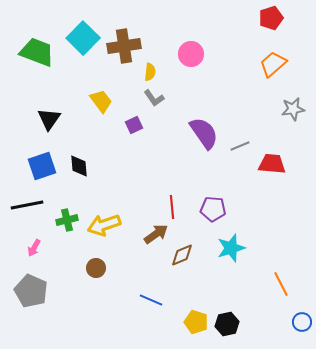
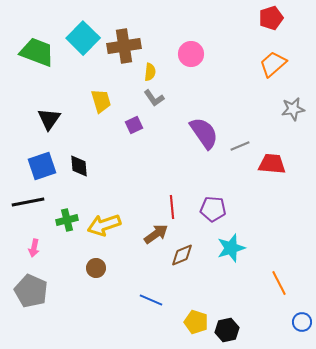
yellow trapezoid: rotated 20 degrees clockwise
black line: moved 1 px right, 3 px up
pink arrow: rotated 18 degrees counterclockwise
orange line: moved 2 px left, 1 px up
black hexagon: moved 6 px down
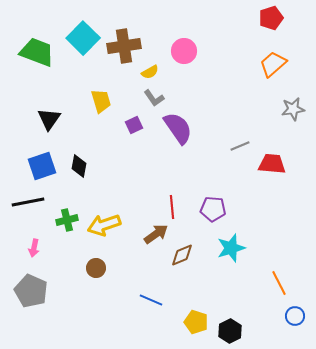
pink circle: moved 7 px left, 3 px up
yellow semicircle: rotated 54 degrees clockwise
purple semicircle: moved 26 px left, 5 px up
black diamond: rotated 15 degrees clockwise
blue circle: moved 7 px left, 6 px up
black hexagon: moved 3 px right, 1 px down; rotated 15 degrees counterclockwise
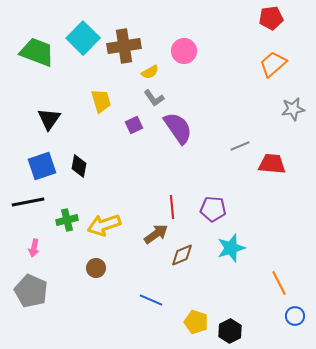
red pentagon: rotated 10 degrees clockwise
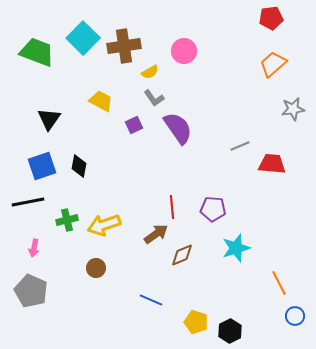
yellow trapezoid: rotated 45 degrees counterclockwise
cyan star: moved 5 px right
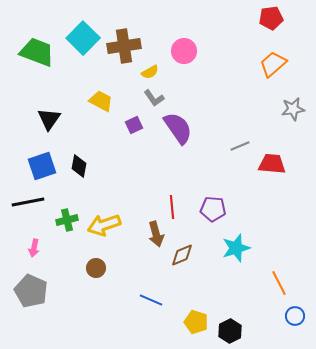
brown arrow: rotated 110 degrees clockwise
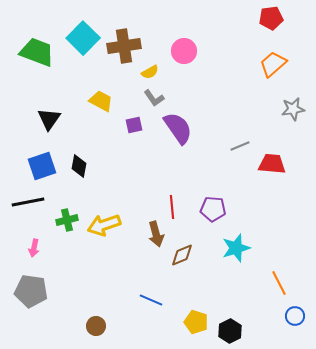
purple square: rotated 12 degrees clockwise
brown circle: moved 58 px down
gray pentagon: rotated 16 degrees counterclockwise
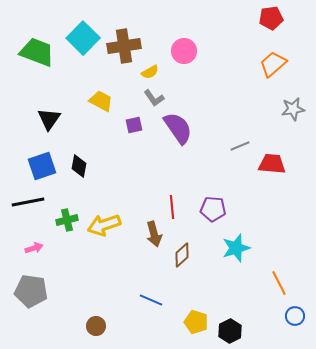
brown arrow: moved 2 px left
pink arrow: rotated 120 degrees counterclockwise
brown diamond: rotated 20 degrees counterclockwise
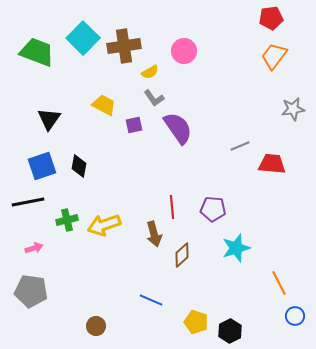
orange trapezoid: moved 1 px right, 8 px up; rotated 12 degrees counterclockwise
yellow trapezoid: moved 3 px right, 4 px down
